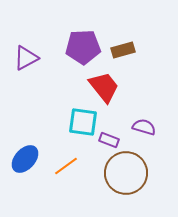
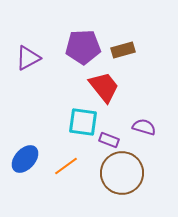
purple triangle: moved 2 px right
brown circle: moved 4 px left
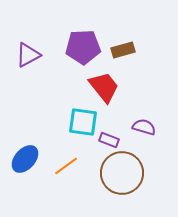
purple triangle: moved 3 px up
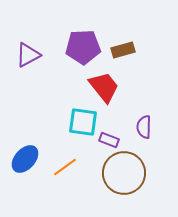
purple semicircle: rotated 105 degrees counterclockwise
orange line: moved 1 px left, 1 px down
brown circle: moved 2 px right
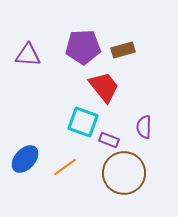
purple triangle: rotated 32 degrees clockwise
cyan square: rotated 12 degrees clockwise
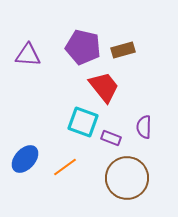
purple pentagon: rotated 16 degrees clockwise
purple rectangle: moved 2 px right, 2 px up
brown circle: moved 3 px right, 5 px down
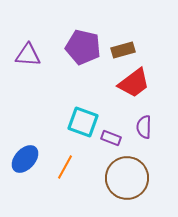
red trapezoid: moved 30 px right, 4 px up; rotated 92 degrees clockwise
orange line: rotated 25 degrees counterclockwise
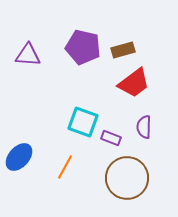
blue ellipse: moved 6 px left, 2 px up
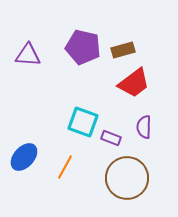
blue ellipse: moved 5 px right
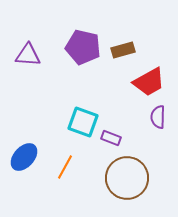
red trapezoid: moved 15 px right, 1 px up; rotated 8 degrees clockwise
purple semicircle: moved 14 px right, 10 px up
